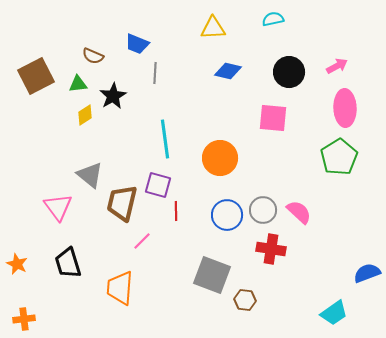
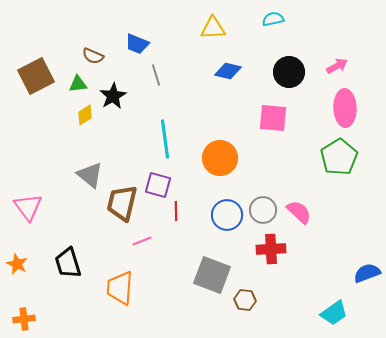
gray line: moved 1 px right, 2 px down; rotated 20 degrees counterclockwise
pink triangle: moved 30 px left
pink line: rotated 24 degrees clockwise
red cross: rotated 12 degrees counterclockwise
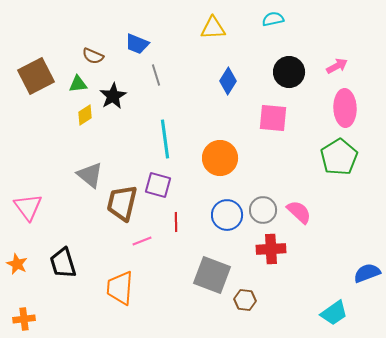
blue diamond: moved 10 px down; rotated 72 degrees counterclockwise
red line: moved 11 px down
black trapezoid: moved 5 px left
